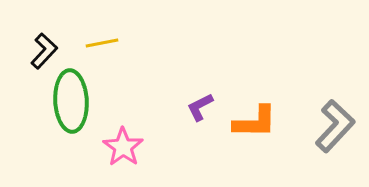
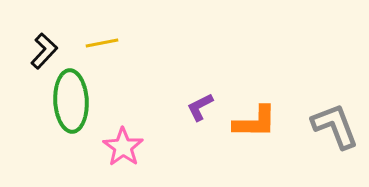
gray L-shape: rotated 64 degrees counterclockwise
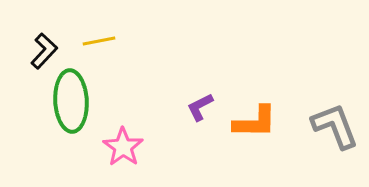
yellow line: moved 3 px left, 2 px up
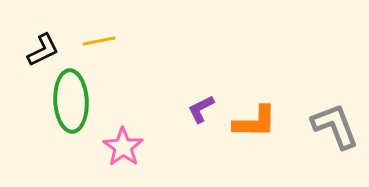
black L-shape: moved 1 px left, 1 px up; rotated 21 degrees clockwise
purple L-shape: moved 1 px right, 2 px down
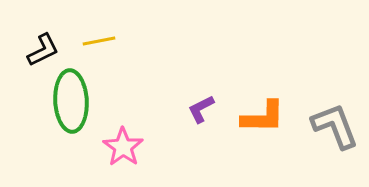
orange L-shape: moved 8 px right, 5 px up
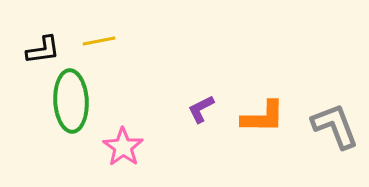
black L-shape: rotated 18 degrees clockwise
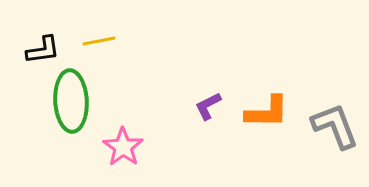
purple L-shape: moved 7 px right, 3 px up
orange L-shape: moved 4 px right, 5 px up
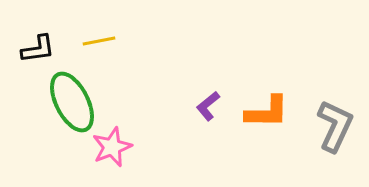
black L-shape: moved 5 px left, 1 px up
green ellipse: moved 1 px right, 1 px down; rotated 24 degrees counterclockwise
purple L-shape: rotated 12 degrees counterclockwise
gray L-shape: rotated 46 degrees clockwise
pink star: moved 11 px left; rotated 15 degrees clockwise
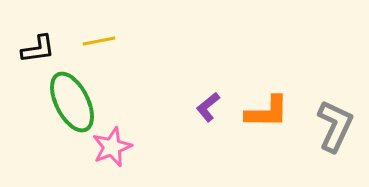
purple L-shape: moved 1 px down
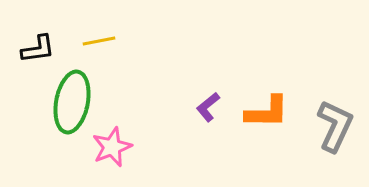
green ellipse: rotated 38 degrees clockwise
